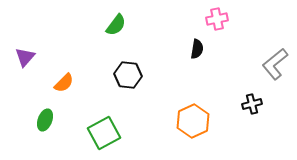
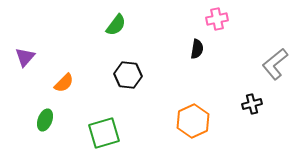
green square: rotated 12 degrees clockwise
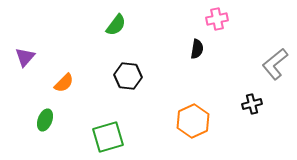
black hexagon: moved 1 px down
green square: moved 4 px right, 4 px down
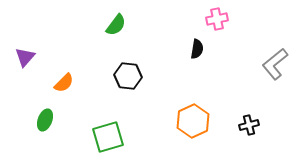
black cross: moved 3 px left, 21 px down
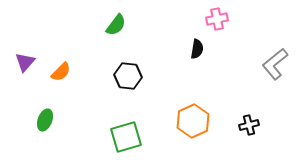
purple triangle: moved 5 px down
orange semicircle: moved 3 px left, 11 px up
green square: moved 18 px right
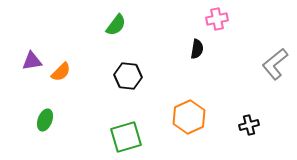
purple triangle: moved 7 px right, 1 px up; rotated 40 degrees clockwise
orange hexagon: moved 4 px left, 4 px up
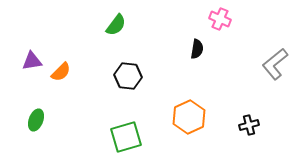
pink cross: moved 3 px right; rotated 35 degrees clockwise
green ellipse: moved 9 px left
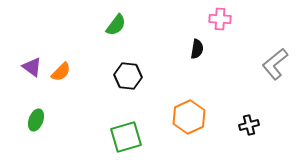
pink cross: rotated 20 degrees counterclockwise
purple triangle: moved 6 px down; rotated 45 degrees clockwise
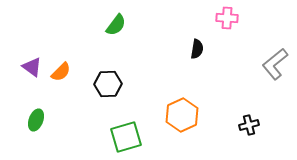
pink cross: moved 7 px right, 1 px up
black hexagon: moved 20 px left, 8 px down; rotated 8 degrees counterclockwise
orange hexagon: moved 7 px left, 2 px up
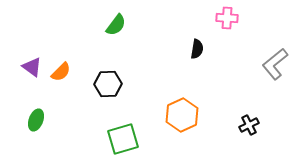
black cross: rotated 12 degrees counterclockwise
green square: moved 3 px left, 2 px down
